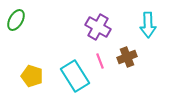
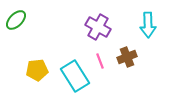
green ellipse: rotated 15 degrees clockwise
yellow pentagon: moved 5 px right, 6 px up; rotated 25 degrees counterclockwise
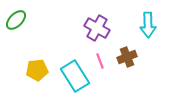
purple cross: moved 1 px left, 1 px down
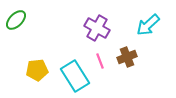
cyan arrow: rotated 50 degrees clockwise
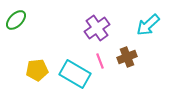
purple cross: rotated 25 degrees clockwise
cyan rectangle: moved 2 px up; rotated 28 degrees counterclockwise
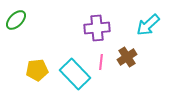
purple cross: rotated 30 degrees clockwise
brown cross: rotated 12 degrees counterclockwise
pink line: moved 1 px right, 1 px down; rotated 28 degrees clockwise
cyan rectangle: rotated 16 degrees clockwise
